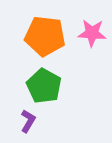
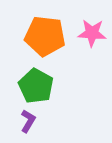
green pentagon: moved 8 px left
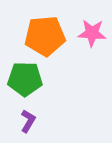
orange pentagon: rotated 12 degrees counterclockwise
green pentagon: moved 11 px left, 7 px up; rotated 28 degrees counterclockwise
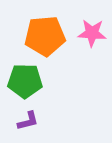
green pentagon: moved 2 px down
purple L-shape: rotated 45 degrees clockwise
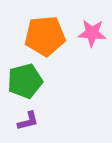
green pentagon: rotated 16 degrees counterclockwise
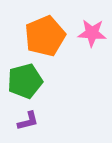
orange pentagon: rotated 18 degrees counterclockwise
